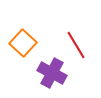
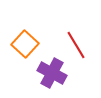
orange square: moved 2 px right, 1 px down
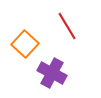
red line: moved 9 px left, 19 px up
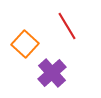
purple cross: rotated 20 degrees clockwise
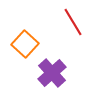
red line: moved 6 px right, 4 px up
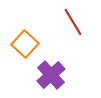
purple cross: moved 1 px left, 2 px down
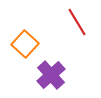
red line: moved 4 px right
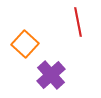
red line: moved 1 px right; rotated 20 degrees clockwise
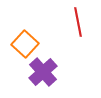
purple cross: moved 8 px left, 3 px up
